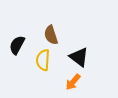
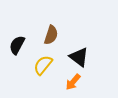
brown semicircle: rotated 144 degrees counterclockwise
yellow semicircle: moved 5 px down; rotated 35 degrees clockwise
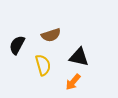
brown semicircle: rotated 54 degrees clockwise
black triangle: rotated 25 degrees counterclockwise
yellow semicircle: rotated 125 degrees clockwise
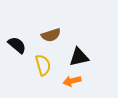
black semicircle: rotated 102 degrees clockwise
black triangle: rotated 25 degrees counterclockwise
orange arrow: moved 1 px left, 1 px up; rotated 36 degrees clockwise
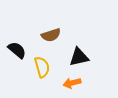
black semicircle: moved 5 px down
yellow semicircle: moved 1 px left, 2 px down
orange arrow: moved 2 px down
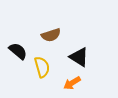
black semicircle: moved 1 px right, 1 px down
black triangle: rotated 45 degrees clockwise
orange arrow: rotated 18 degrees counterclockwise
